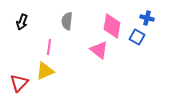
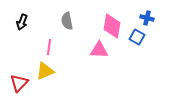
gray semicircle: rotated 18 degrees counterclockwise
pink triangle: rotated 36 degrees counterclockwise
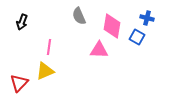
gray semicircle: moved 12 px right, 5 px up; rotated 12 degrees counterclockwise
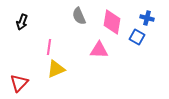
pink diamond: moved 4 px up
yellow triangle: moved 11 px right, 2 px up
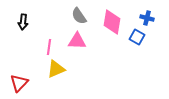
gray semicircle: rotated 12 degrees counterclockwise
black arrow: moved 1 px right; rotated 14 degrees counterclockwise
pink triangle: moved 22 px left, 9 px up
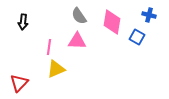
blue cross: moved 2 px right, 3 px up
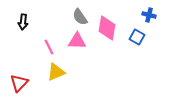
gray semicircle: moved 1 px right, 1 px down
pink diamond: moved 5 px left, 6 px down
pink line: rotated 35 degrees counterclockwise
yellow triangle: moved 3 px down
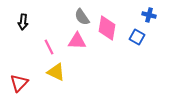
gray semicircle: moved 2 px right
yellow triangle: rotated 48 degrees clockwise
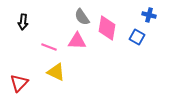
pink line: rotated 42 degrees counterclockwise
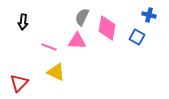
gray semicircle: rotated 60 degrees clockwise
